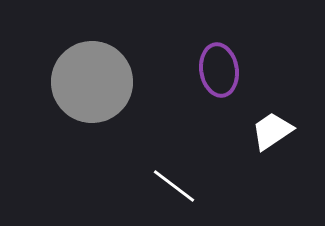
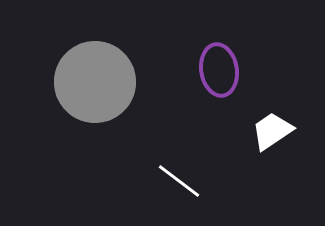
gray circle: moved 3 px right
white line: moved 5 px right, 5 px up
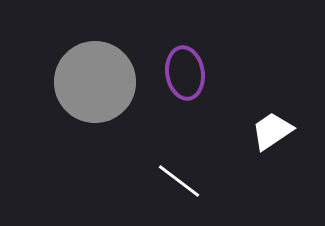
purple ellipse: moved 34 px left, 3 px down
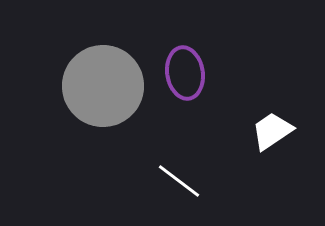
gray circle: moved 8 px right, 4 px down
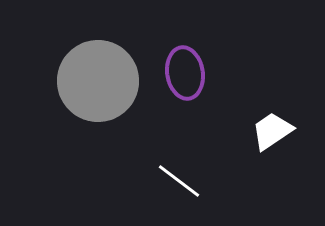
gray circle: moved 5 px left, 5 px up
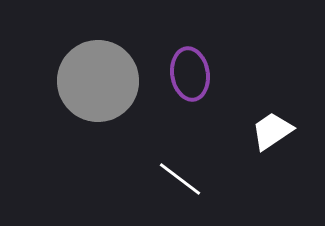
purple ellipse: moved 5 px right, 1 px down
white line: moved 1 px right, 2 px up
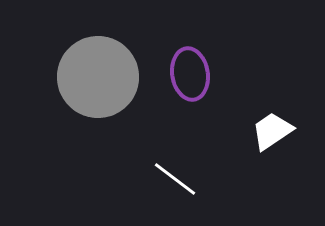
gray circle: moved 4 px up
white line: moved 5 px left
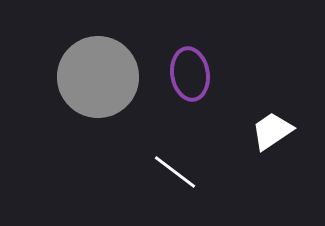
white line: moved 7 px up
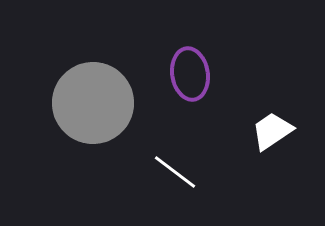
gray circle: moved 5 px left, 26 px down
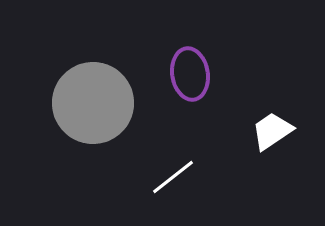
white line: moved 2 px left, 5 px down; rotated 75 degrees counterclockwise
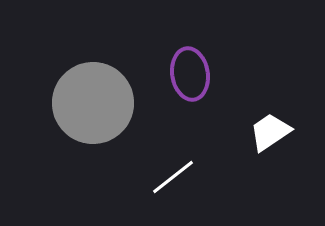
white trapezoid: moved 2 px left, 1 px down
